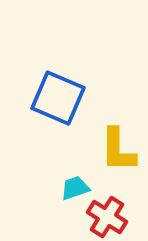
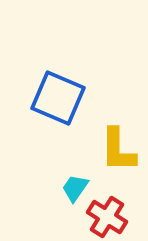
cyan trapezoid: rotated 36 degrees counterclockwise
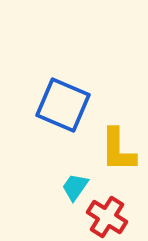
blue square: moved 5 px right, 7 px down
cyan trapezoid: moved 1 px up
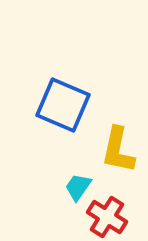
yellow L-shape: rotated 12 degrees clockwise
cyan trapezoid: moved 3 px right
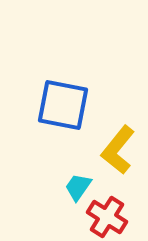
blue square: rotated 12 degrees counterclockwise
yellow L-shape: rotated 27 degrees clockwise
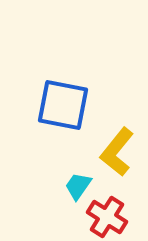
yellow L-shape: moved 1 px left, 2 px down
cyan trapezoid: moved 1 px up
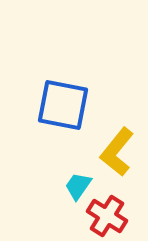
red cross: moved 1 px up
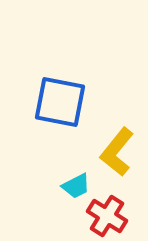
blue square: moved 3 px left, 3 px up
cyan trapezoid: moved 2 px left; rotated 152 degrees counterclockwise
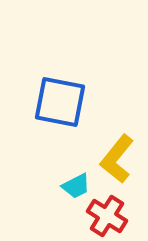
yellow L-shape: moved 7 px down
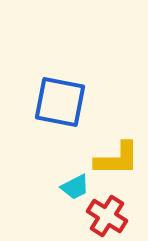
yellow L-shape: rotated 129 degrees counterclockwise
cyan trapezoid: moved 1 px left, 1 px down
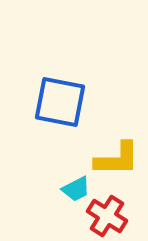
cyan trapezoid: moved 1 px right, 2 px down
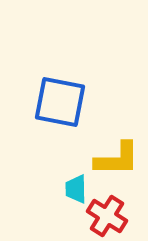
cyan trapezoid: rotated 116 degrees clockwise
